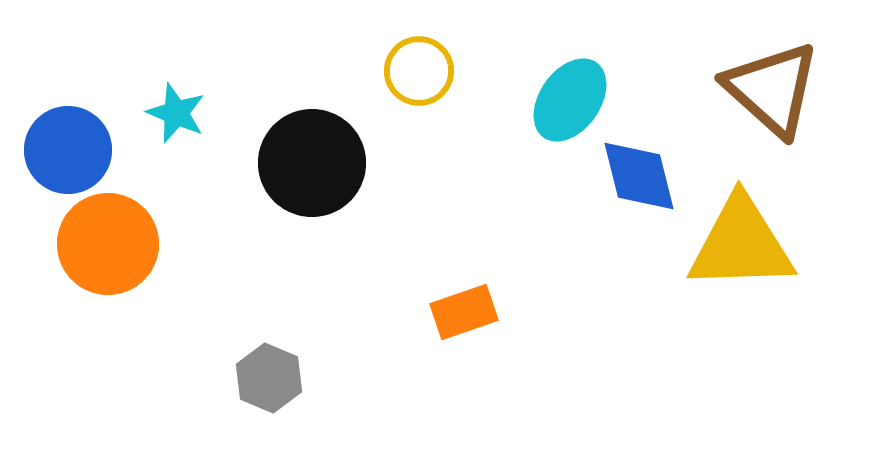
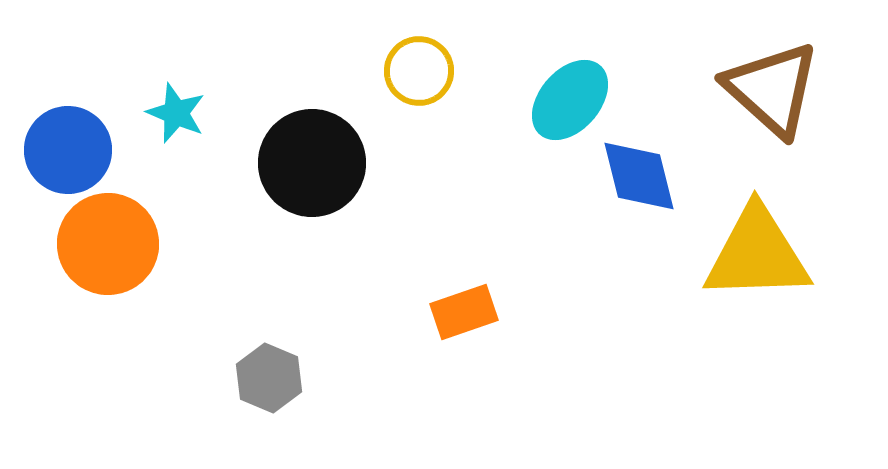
cyan ellipse: rotated 6 degrees clockwise
yellow triangle: moved 16 px right, 10 px down
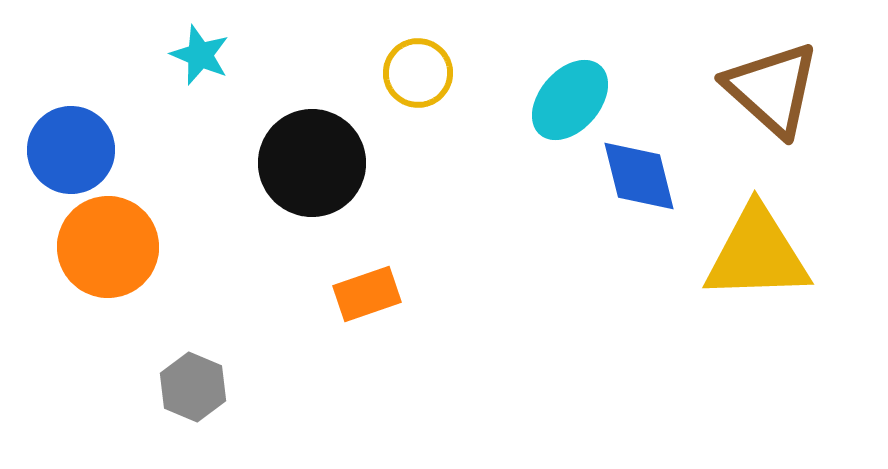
yellow circle: moved 1 px left, 2 px down
cyan star: moved 24 px right, 58 px up
blue circle: moved 3 px right
orange circle: moved 3 px down
orange rectangle: moved 97 px left, 18 px up
gray hexagon: moved 76 px left, 9 px down
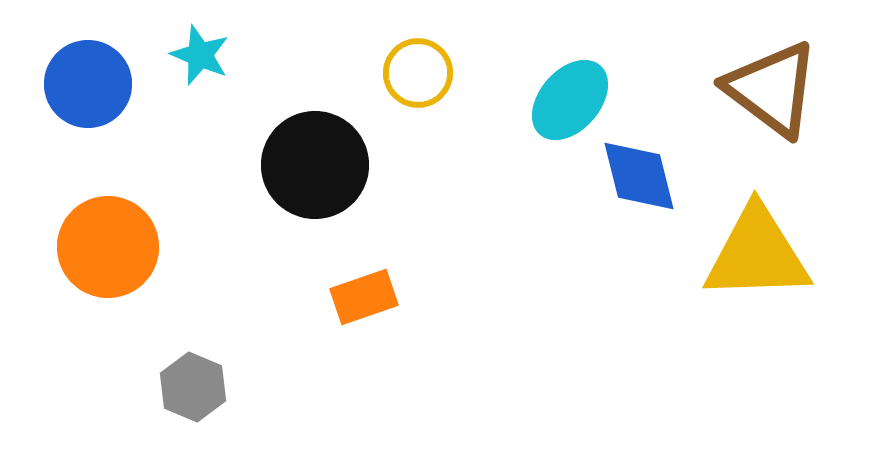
brown triangle: rotated 5 degrees counterclockwise
blue circle: moved 17 px right, 66 px up
black circle: moved 3 px right, 2 px down
orange rectangle: moved 3 px left, 3 px down
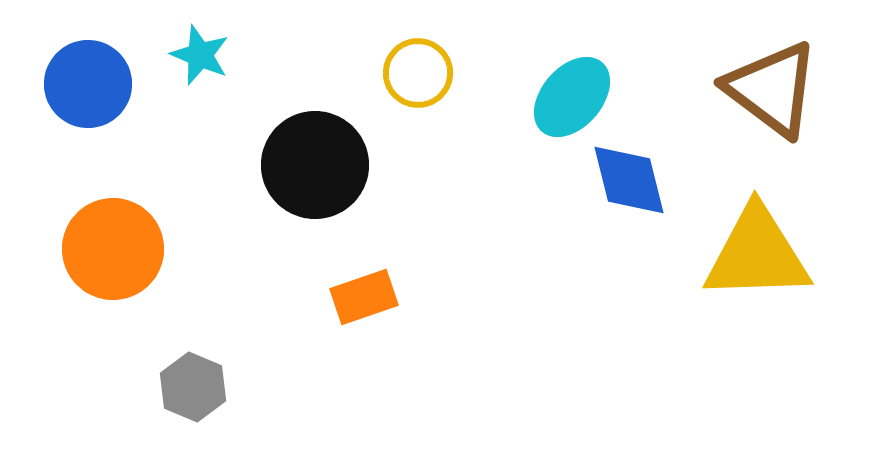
cyan ellipse: moved 2 px right, 3 px up
blue diamond: moved 10 px left, 4 px down
orange circle: moved 5 px right, 2 px down
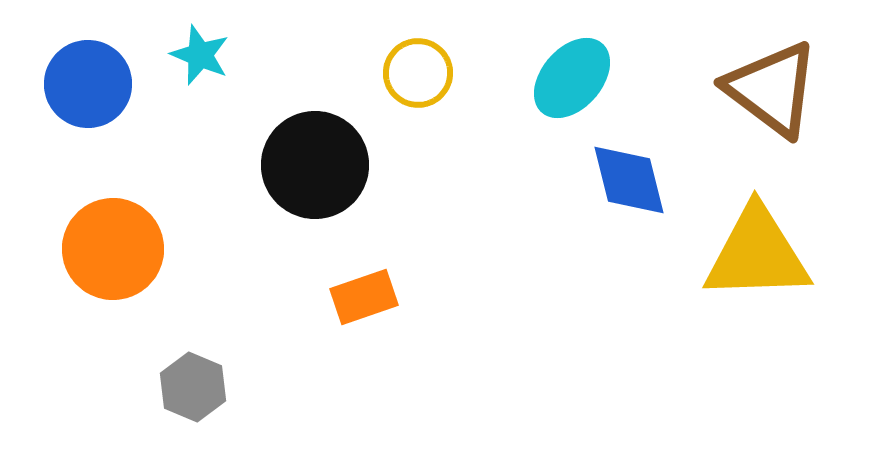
cyan ellipse: moved 19 px up
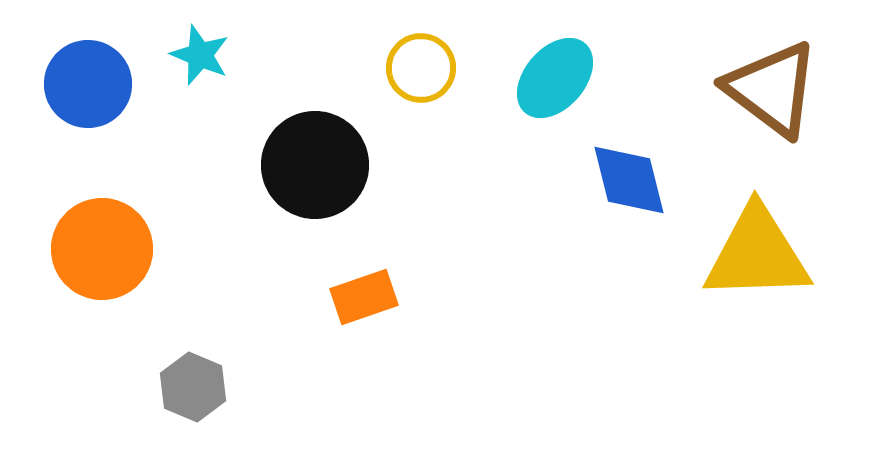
yellow circle: moved 3 px right, 5 px up
cyan ellipse: moved 17 px left
orange circle: moved 11 px left
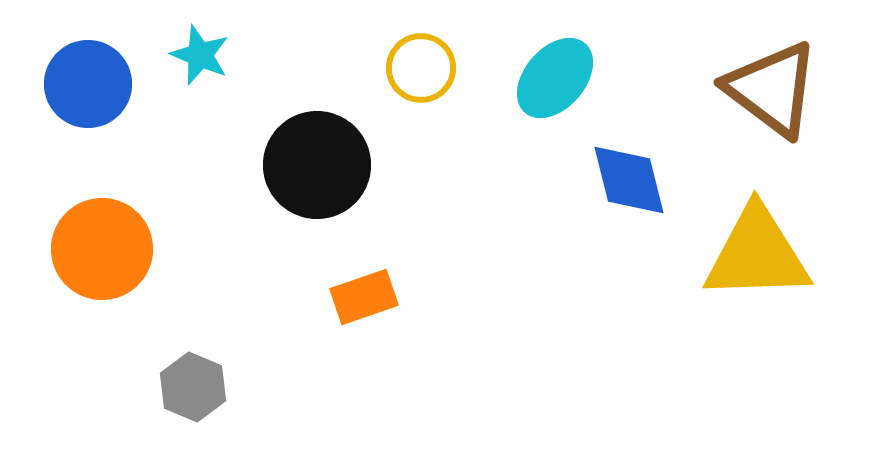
black circle: moved 2 px right
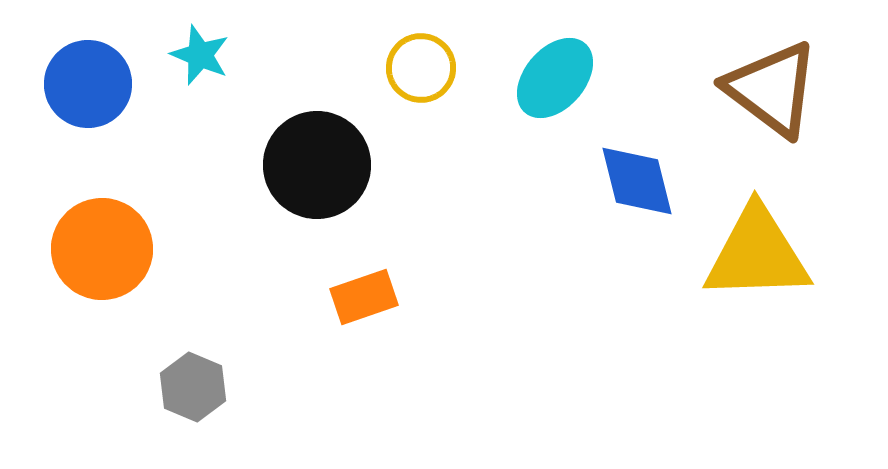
blue diamond: moved 8 px right, 1 px down
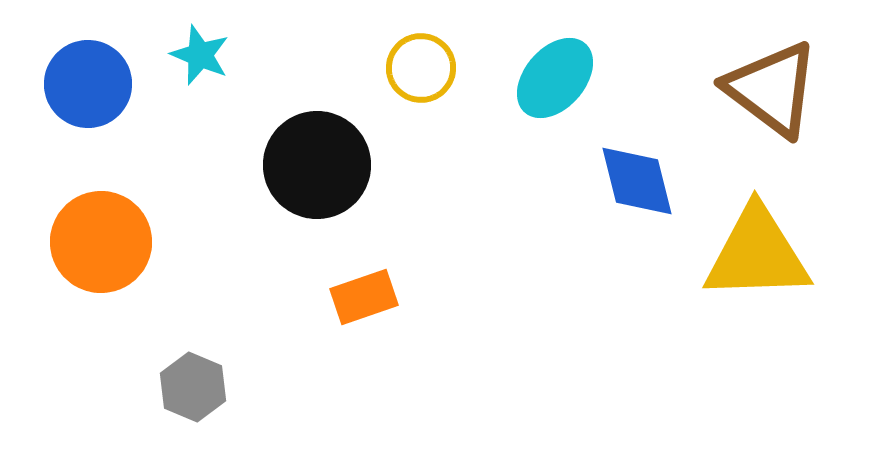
orange circle: moved 1 px left, 7 px up
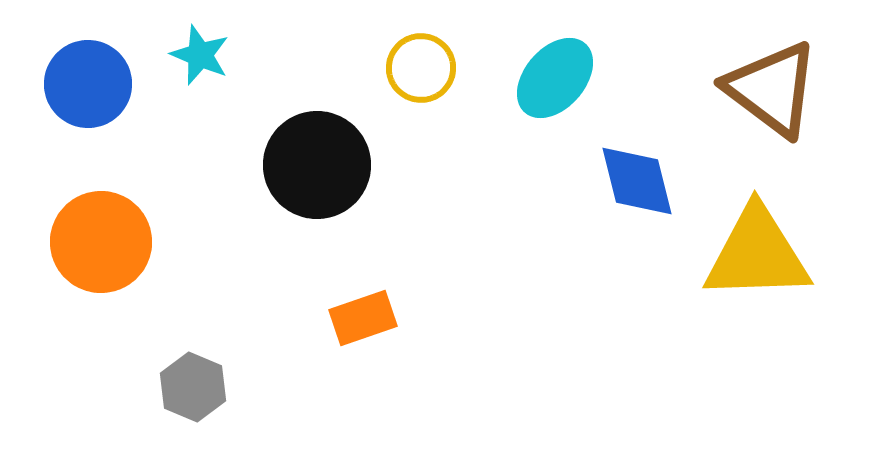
orange rectangle: moved 1 px left, 21 px down
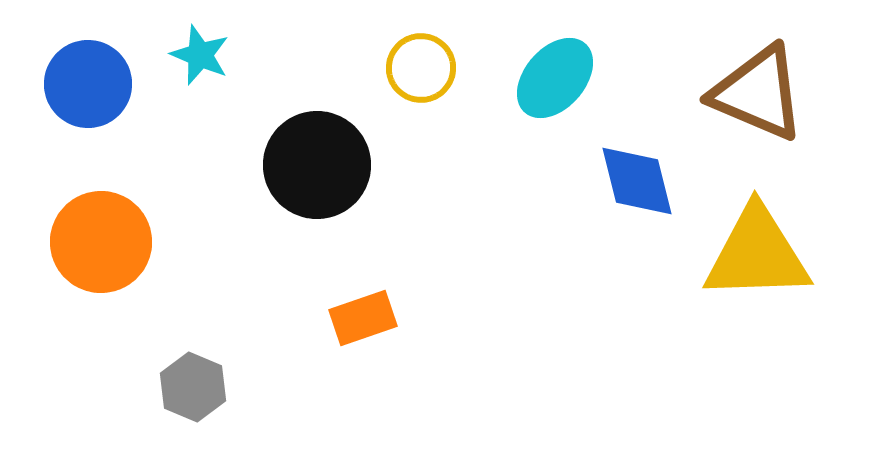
brown triangle: moved 14 px left, 4 px down; rotated 14 degrees counterclockwise
